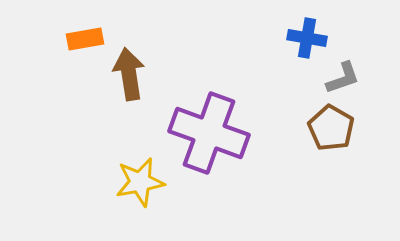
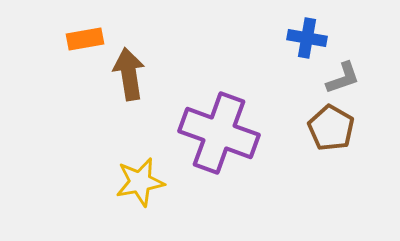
purple cross: moved 10 px right
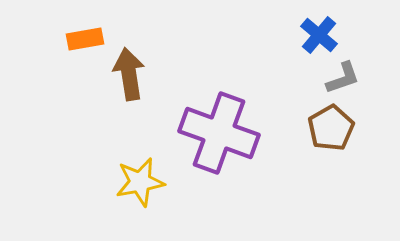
blue cross: moved 12 px right, 3 px up; rotated 30 degrees clockwise
brown pentagon: rotated 12 degrees clockwise
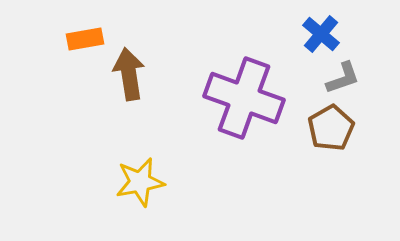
blue cross: moved 2 px right, 1 px up
purple cross: moved 25 px right, 35 px up
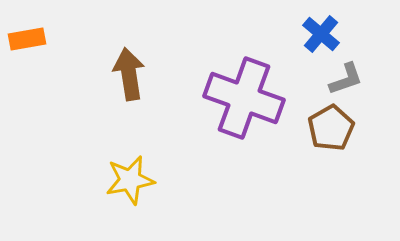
orange rectangle: moved 58 px left
gray L-shape: moved 3 px right, 1 px down
yellow star: moved 10 px left, 2 px up
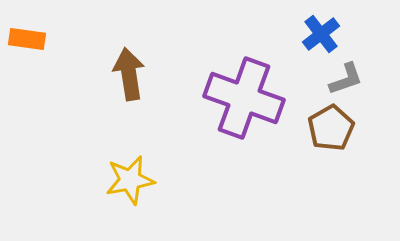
blue cross: rotated 12 degrees clockwise
orange rectangle: rotated 18 degrees clockwise
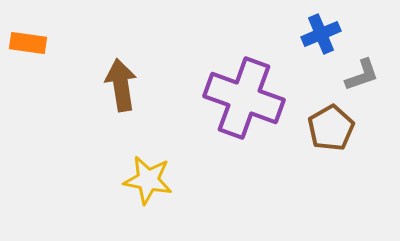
blue cross: rotated 15 degrees clockwise
orange rectangle: moved 1 px right, 4 px down
brown arrow: moved 8 px left, 11 px down
gray L-shape: moved 16 px right, 4 px up
yellow star: moved 18 px right; rotated 21 degrees clockwise
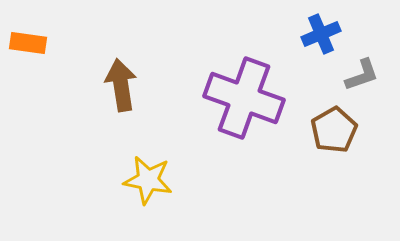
brown pentagon: moved 3 px right, 2 px down
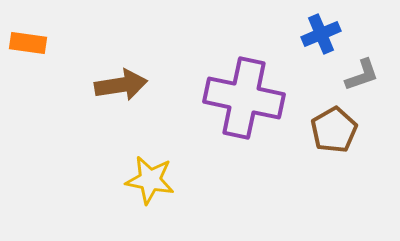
brown arrow: rotated 90 degrees clockwise
purple cross: rotated 8 degrees counterclockwise
yellow star: moved 2 px right
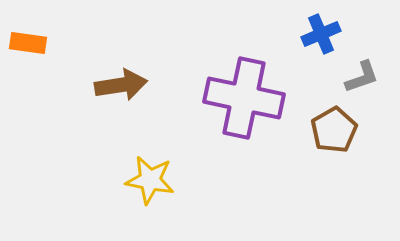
gray L-shape: moved 2 px down
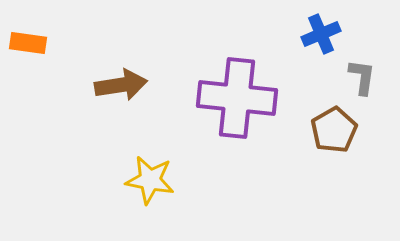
gray L-shape: rotated 63 degrees counterclockwise
purple cross: moved 7 px left; rotated 6 degrees counterclockwise
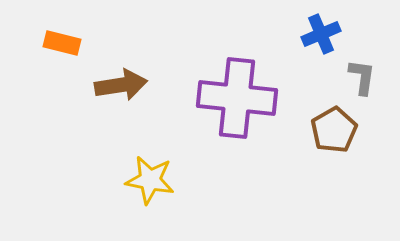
orange rectangle: moved 34 px right; rotated 6 degrees clockwise
